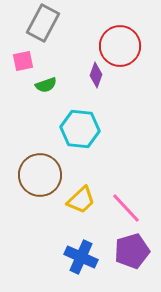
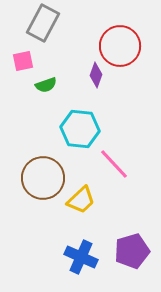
brown circle: moved 3 px right, 3 px down
pink line: moved 12 px left, 44 px up
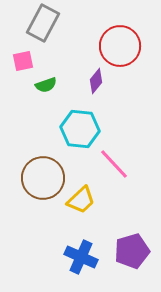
purple diamond: moved 6 px down; rotated 20 degrees clockwise
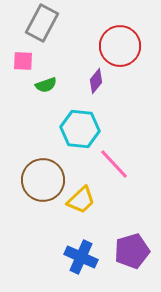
gray rectangle: moved 1 px left
pink square: rotated 15 degrees clockwise
brown circle: moved 2 px down
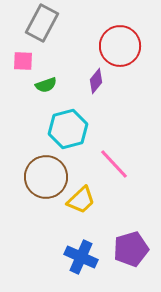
cyan hexagon: moved 12 px left; rotated 21 degrees counterclockwise
brown circle: moved 3 px right, 3 px up
purple pentagon: moved 1 px left, 2 px up
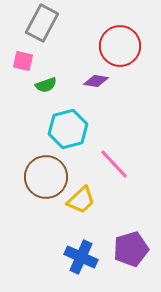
pink square: rotated 10 degrees clockwise
purple diamond: rotated 60 degrees clockwise
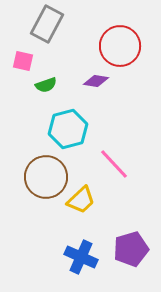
gray rectangle: moved 5 px right, 1 px down
